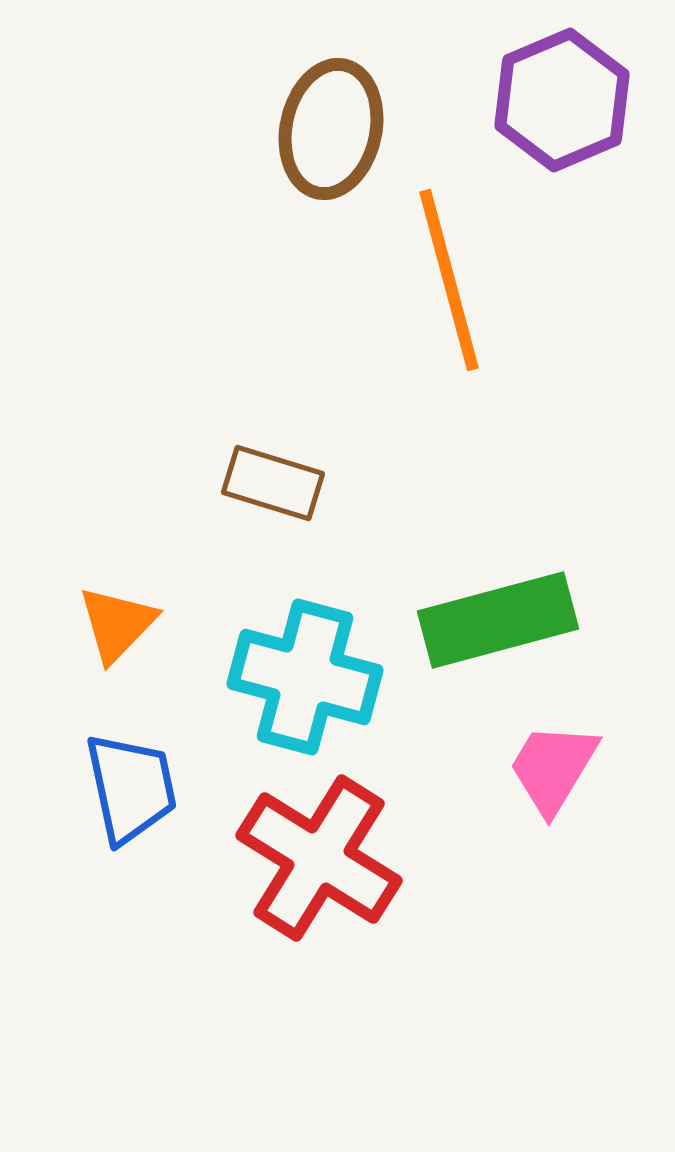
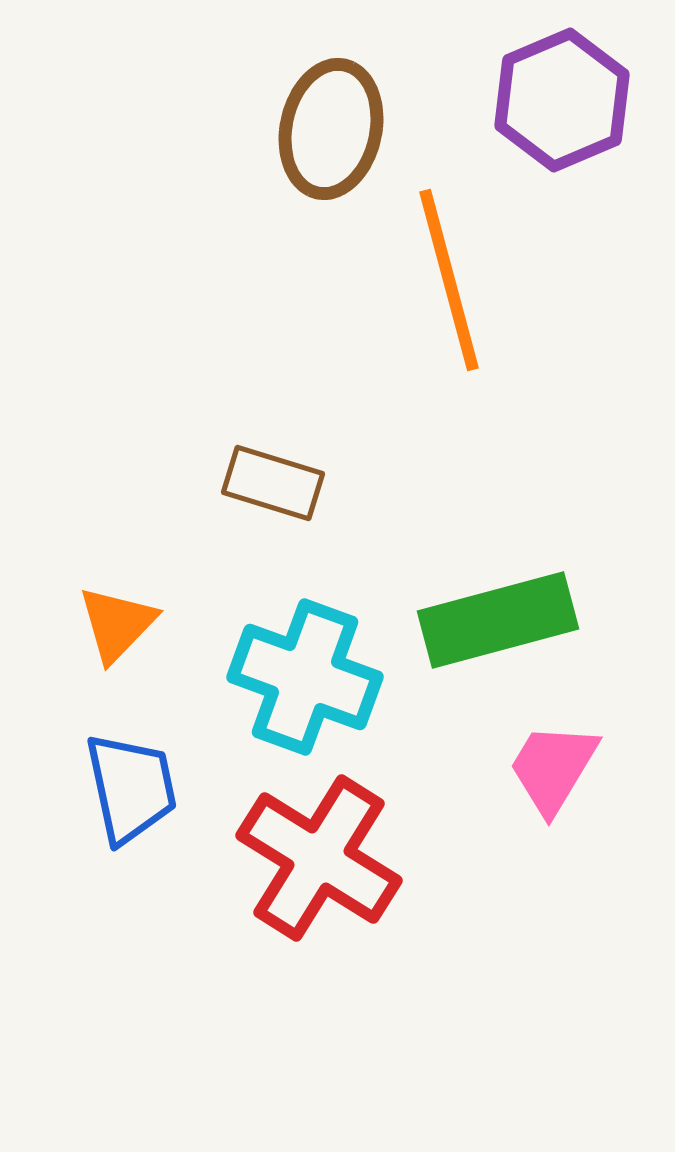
cyan cross: rotated 5 degrees clockwise
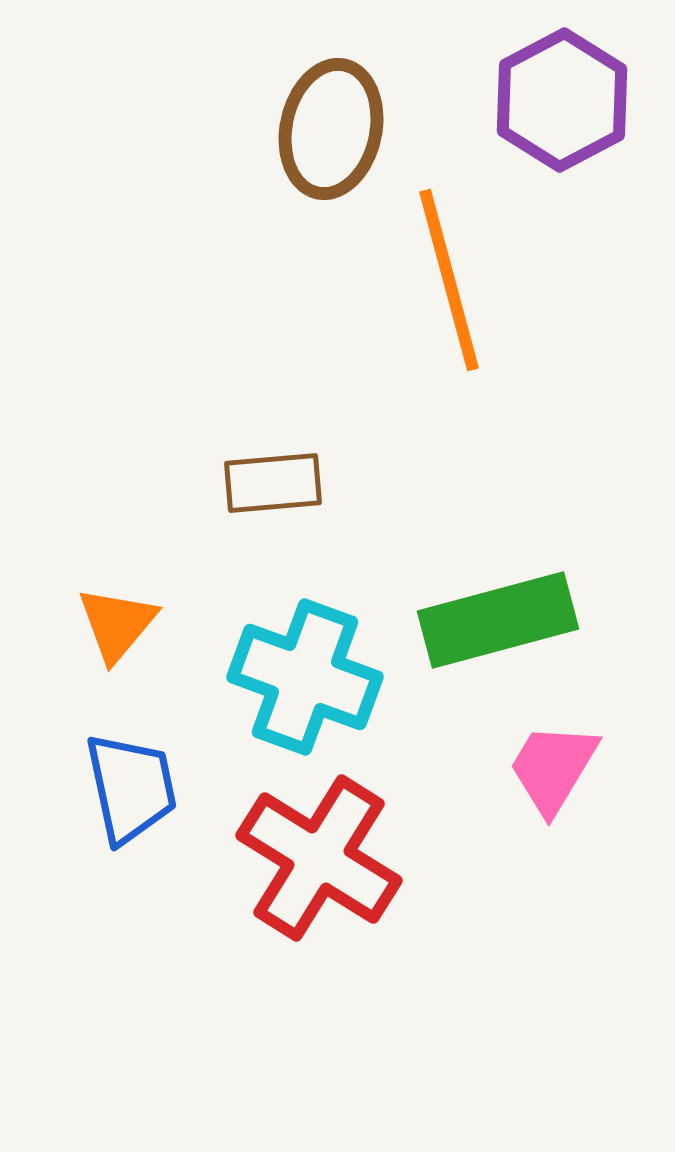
purple hexagon: rotated 5 degrees counterclockwise
brown rectangle: rotated 22 degrees counterclockwise
orange triangle: rotated 4 degrees counterclockwise
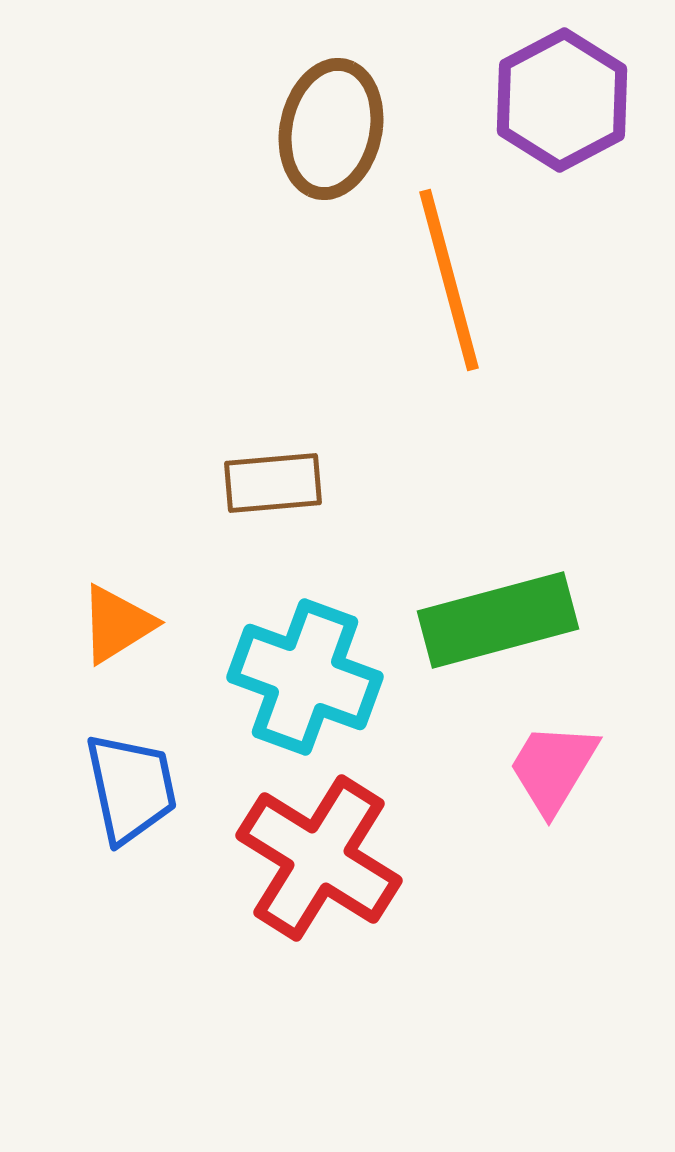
orange triangle: rotated 18 degrees clockwise
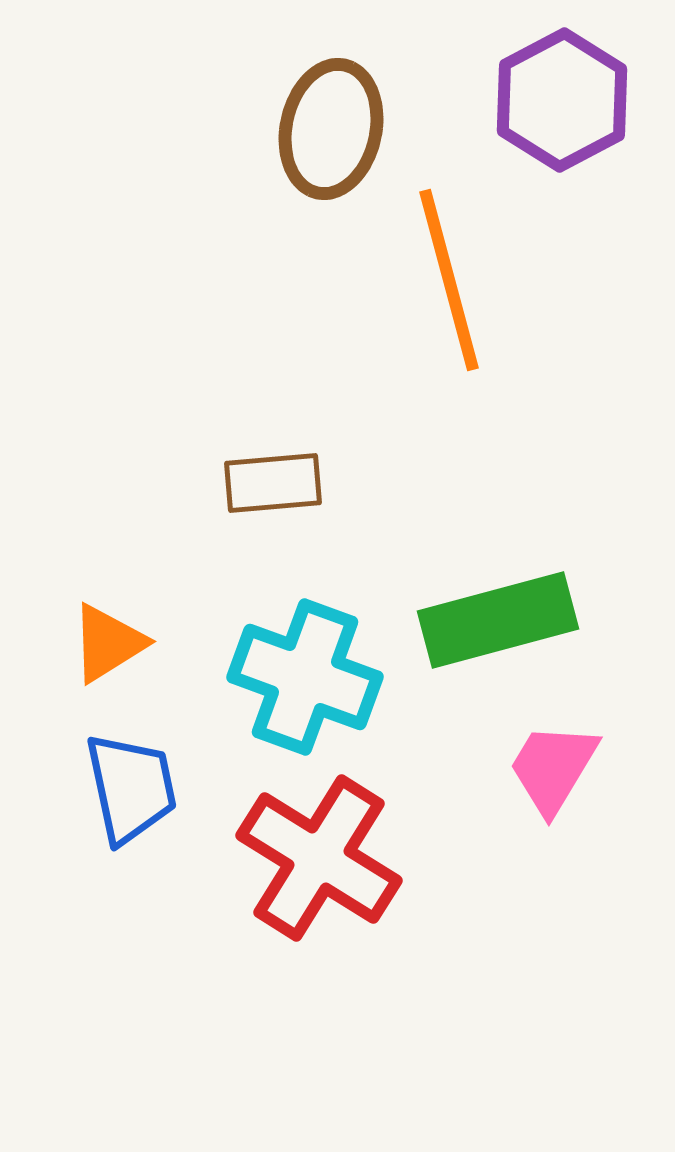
orange triangle: moved 9 px left, 19 px down
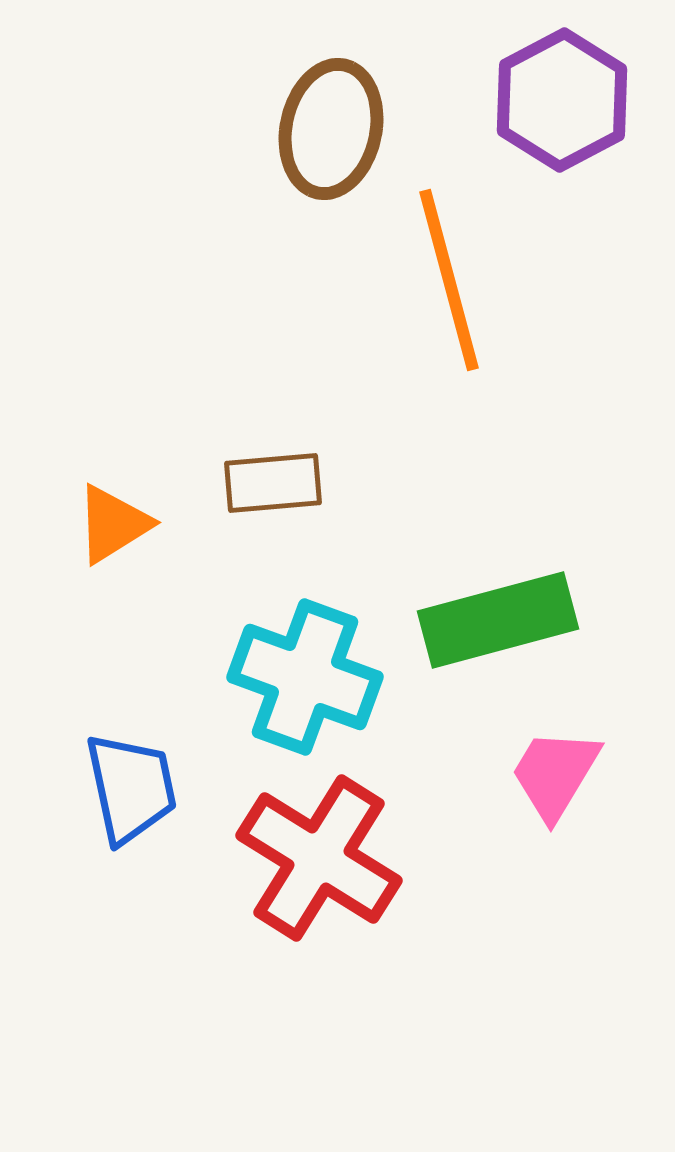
orange triangle: moved 5 px right, 119 px up
pink trapezoid: moved 2 px right, 6 px down
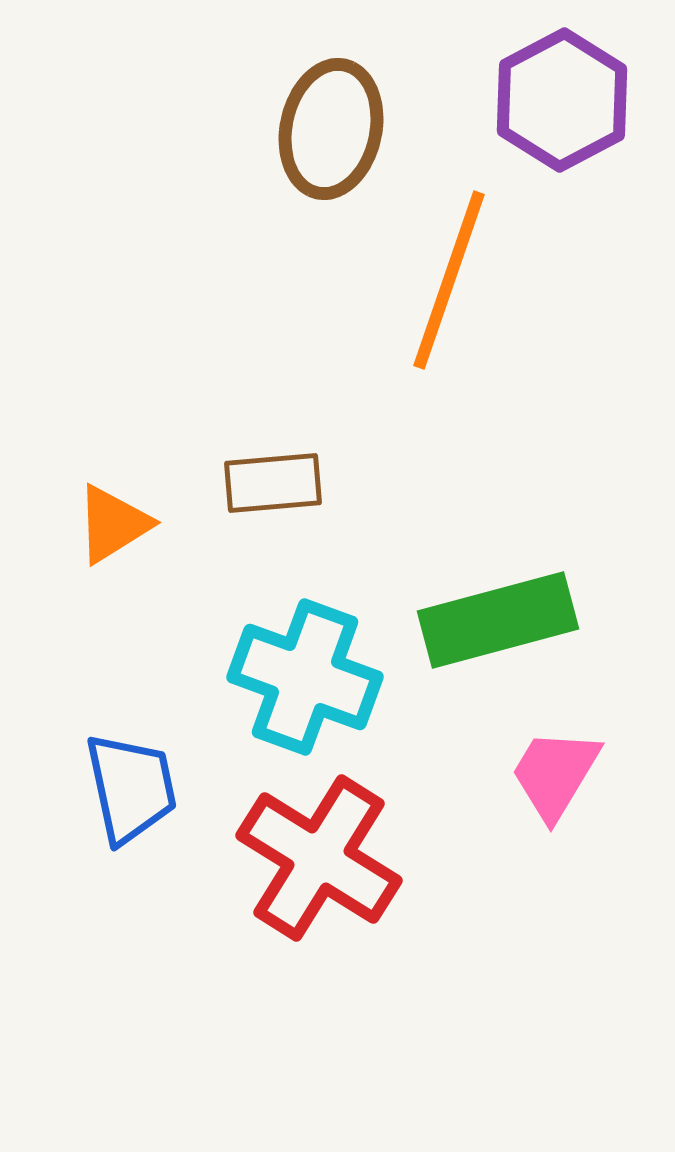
orange line: rotated 34 degrees clockwise
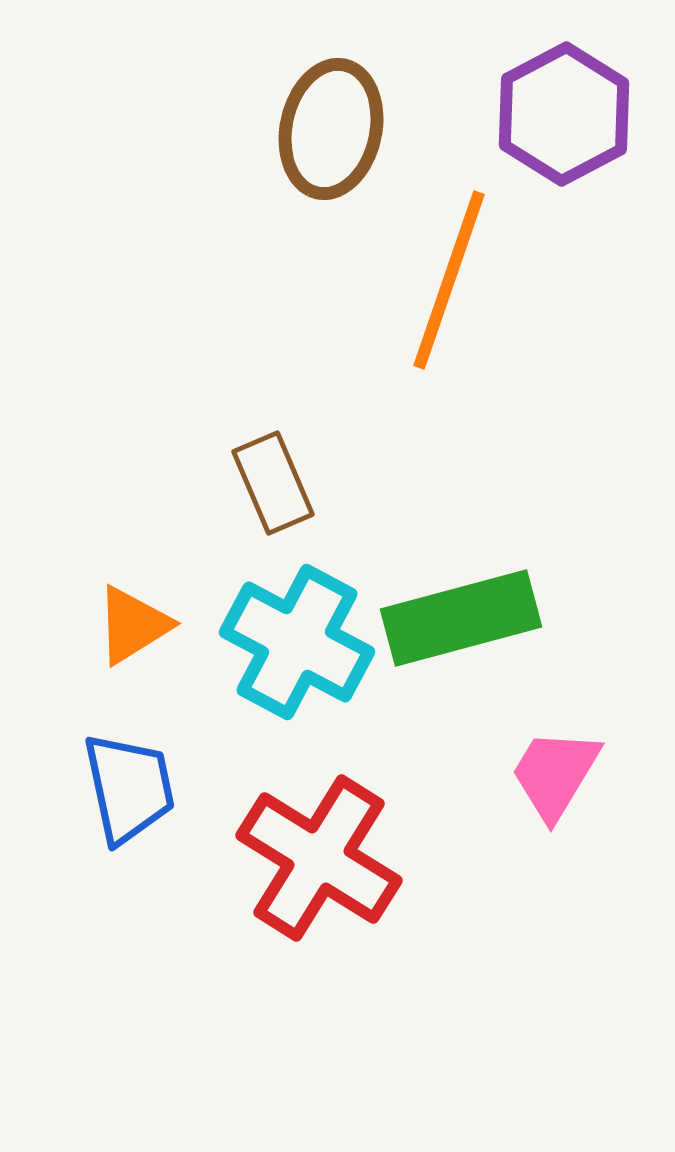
purple hexagon: moved 2 px right, 14 px down
brown rectangle: rotated 72 degrees clockwise
orange triangle: moved 20 px right, 101 px down
green rectangle: moved 37 px left, 2 px up
cyan cross: moved 8 px left, 35 px up; rotated 8 degrees clockwise
blue trapezoid: moved 2 px left
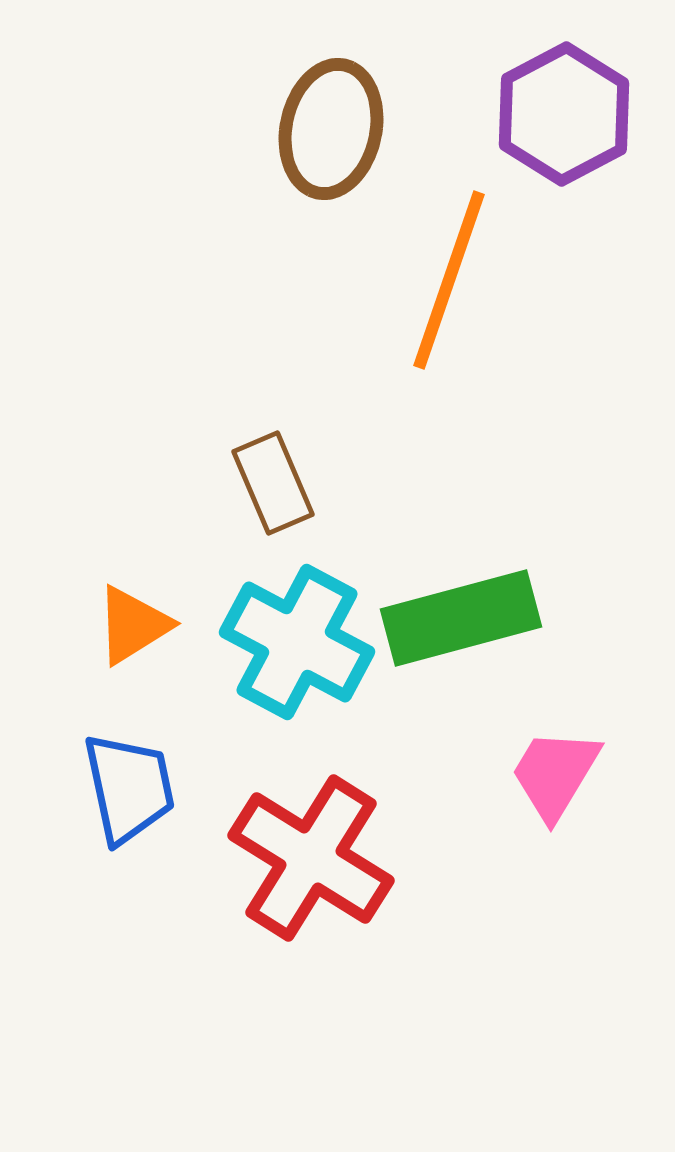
red cross: moved 8 px left
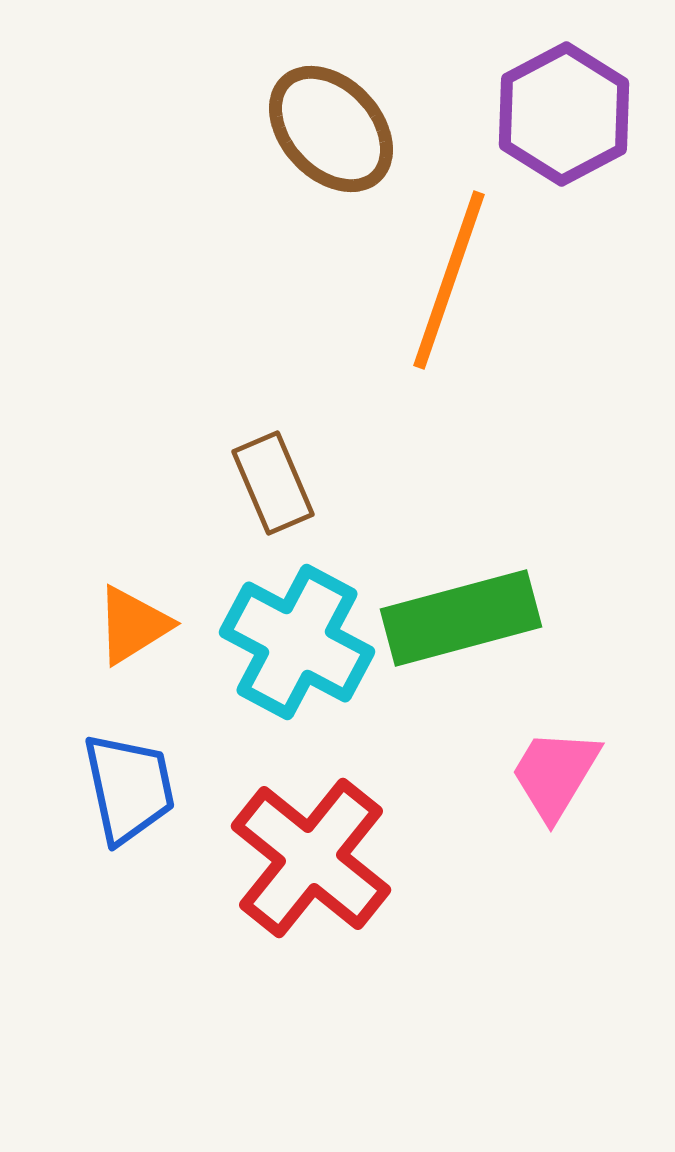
brown ellipse: rotated 55 degrees counterclockwise
red cross: rotated 7 degrees clockwise
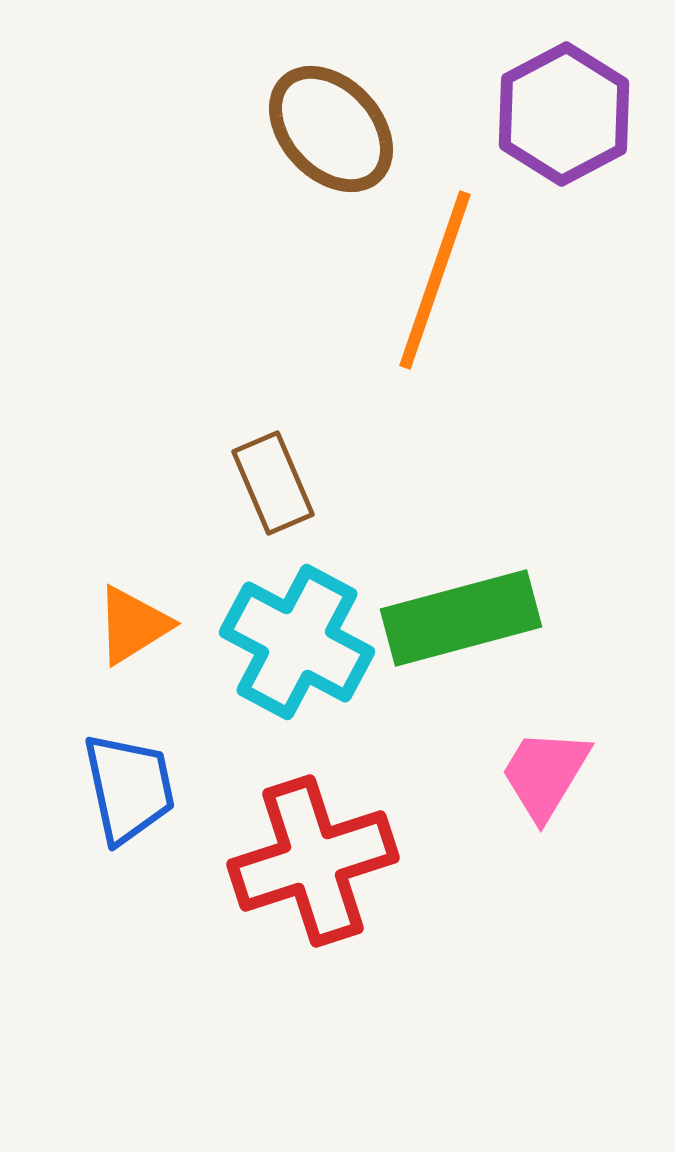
orange line: moved 14 px left
pink trapezoid: moved 10 px left
red cross: moved 2 px right, 3 px down; rotated 33 degrees clockwise
